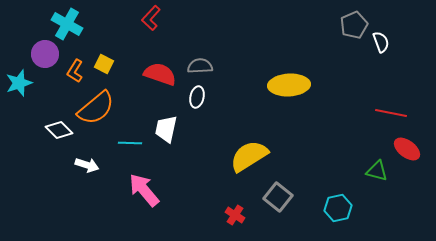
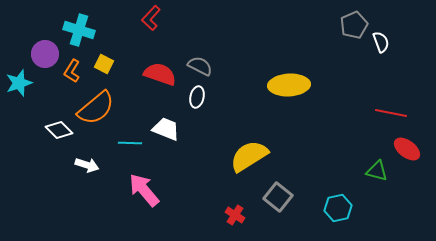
cyan cross: moved 12 px right, 6 px down; rotated 12 degrees counterclockwise
gray semicircle: rotated 30 degrees clockwise
orange L-shape: moved 3 px left
white trapezoid: rotated 100 degrees clockwise
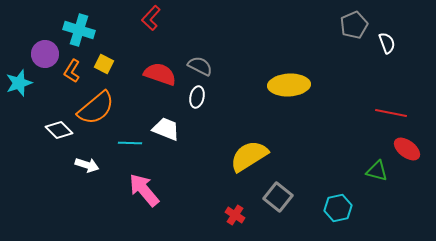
white semicircle: moved 6 px right, 1 px down
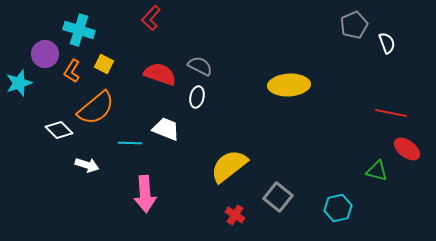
yellow semicircle: moved 20 px left, 10 px down; rotated 6 degrees counterclockwise
pink arrow: moved 1 px right, 4 px down; rotated 144 degrees counterclockwise
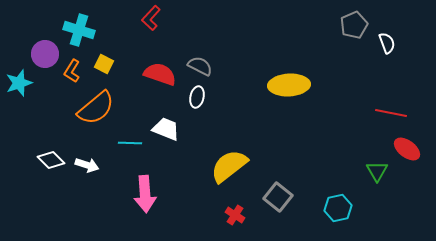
white diamond: moved 8 px left, 30 px down
green triangle: rotated 45 degrees clockwise
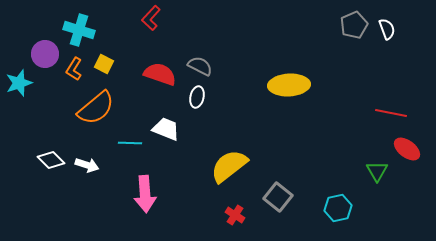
white semicircle: moved 14 px up
orange L-shape: moved 2 px right, 2 px up
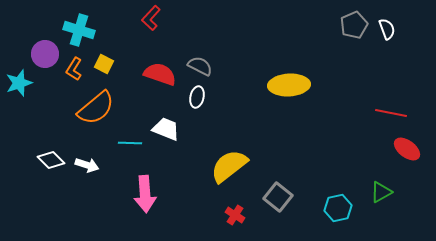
green triangle: moved 4 px right, 21 px down; rotated 30 degrees clockwise
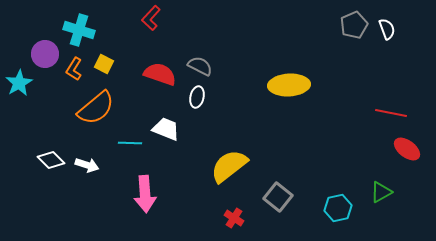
cyan star: rotated 12 degrees counterclockwise
red cross: moved 1 px left, 3 px down
